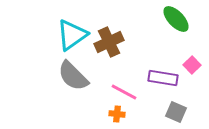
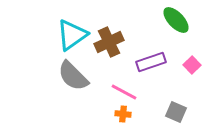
green ellipse: moved 1 px down
purple rectangle: moved 12 px left, 16 px up; rotated 28 degrees counterclockwise
orange cross: moved 6 px right
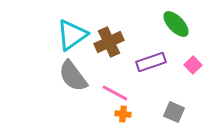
green ellipse: moved 4 px down
pink square: moved 1 px right
gray semicircle: rotated 8 degrees clockwise
pink line: moved 9 px left, 1 px down
gray square: moved 2 px left
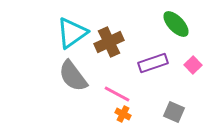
cyan triangle: moved 2 px up
purple rectangle: moved 2 px right, 1 px down
pink line: moved 2 px right, 1 px down
orange cross: rotated 21 degrees clockwise
